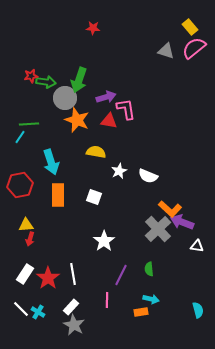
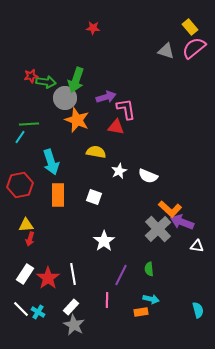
green arrow at (79, 80): moved 3 px left
red triangle at (109, 121): moved 7 px right, 6 px down
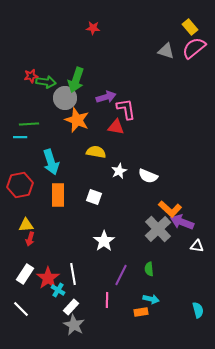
cyan line at (20, 137): rotated 56 degrees clockwise
cyan cross at (38, 312): moved 20 px right, 22 px up
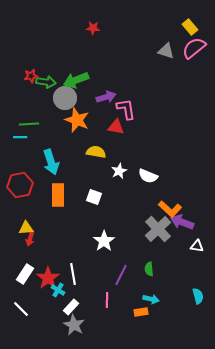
green arrow at (76, 80): rotated 50 degrees clockwise
yellow triangle at (26, 225): moved 3 px down
cyan semicircle at (198, 310): moved 14 px up
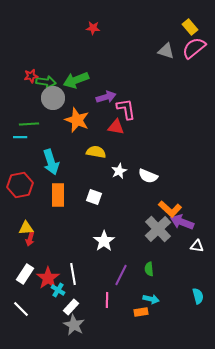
gray circle at (65, 98): moved 12 px left
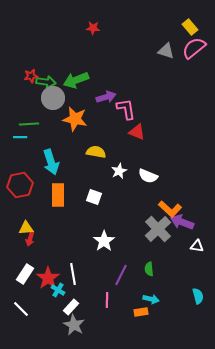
orange star at (77, 120): moved 2 px left, 1 px up; rotated 10 degrees counterclockwise
red triangle at (116, 127): moved 21 px right, 5 px down; rotated 12 degrees clockwise
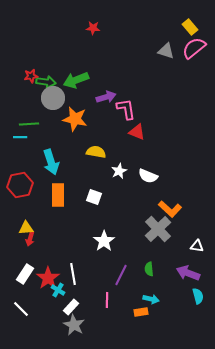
purple arrow at (182, 222): moved 6 px right, 51 px down
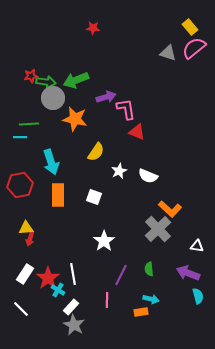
gray triangle at (166, 51): moved 2 px right, 2 px down
yellow semicircle at (96, 152): rotated 114 degrees clockwise
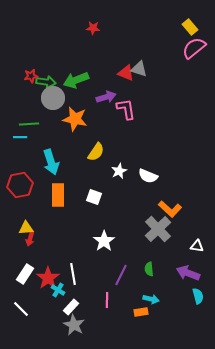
gray triangle at (168, 53): moved 29 px left, 16 px down
red triangle at (137, 132): moved 11 px left, 59 px up
